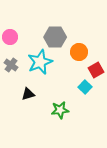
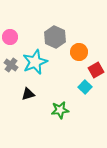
gray hexagon: rotated 25 degrees clockwise
cyan star: moved 5 px left
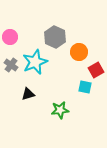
cyan square: rotated 32 degrees counterclockwise
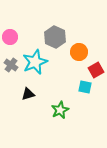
green star: rotated 18 degrees counterclockwise
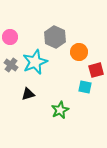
red square: rotated 14 degrees clockwise
